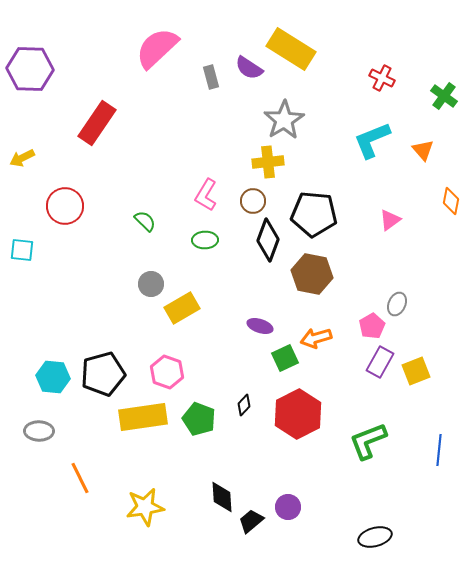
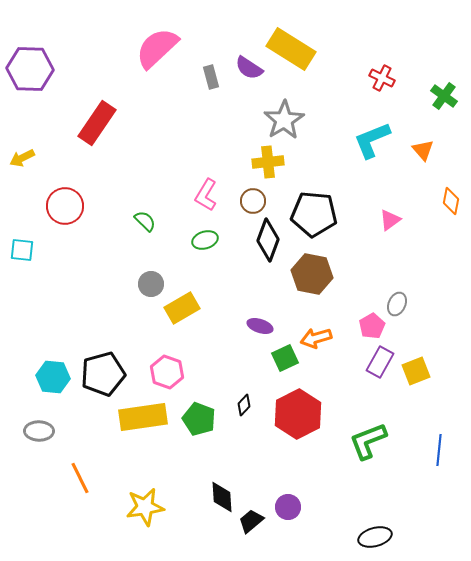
green ellipse at (205, 240): rotated 15 degrees counterclockwise
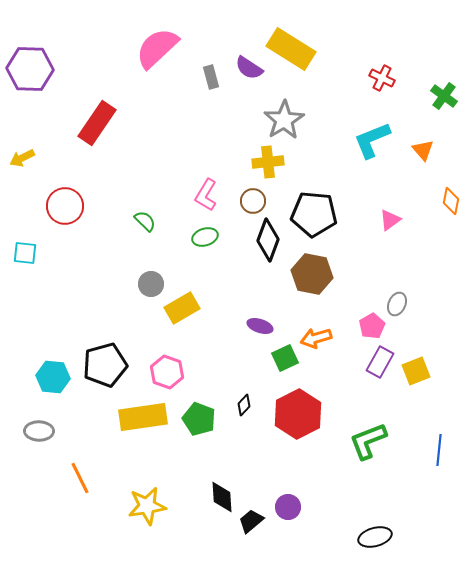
green ellipse at (205, 240): moved 3 px up
cyan square at (22, 250): moved 3 px right, 3 px down
black pentagon at (103, 374): moved 2 px right, 9 px up
yellow star at (145, 507): moved 2 px right, 1 px up
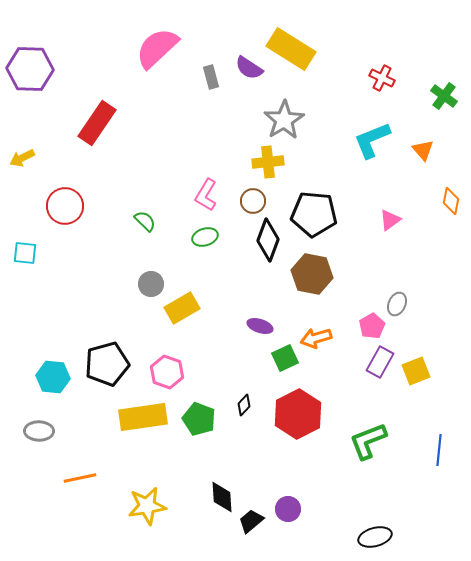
black pentagon at (105, 365): moved 2 px right, 1 px up
orange line at (80, 478): rotated 76 degrees counterclockwise
purple circle at (288, 507): moved 2 px down
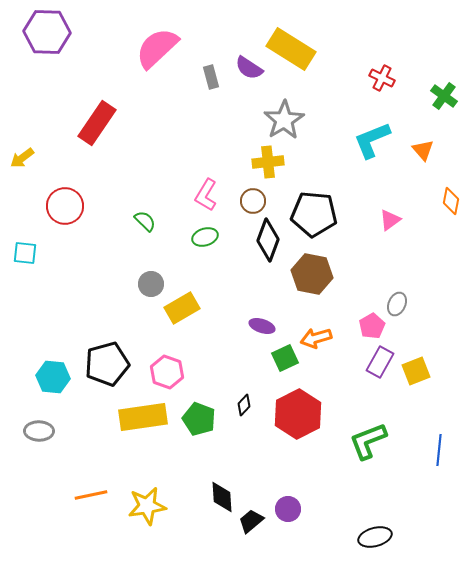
purple hexagon at (30, 69): moved 17 px right, 37 px up
yellow arrow at (22, 158): rotated 10 degrees counterclockwise
purple ellipse at (260, 326): moved 2 px right
orange line at (80, 478): moved 11 px right, 17 px down
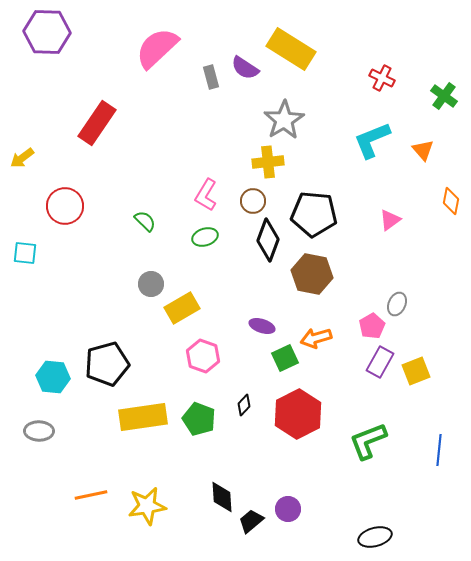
purple semicircle at (249, 68): moved 4 px left
pink hexagon at (167, 372): moved 36 px right, 16 px up
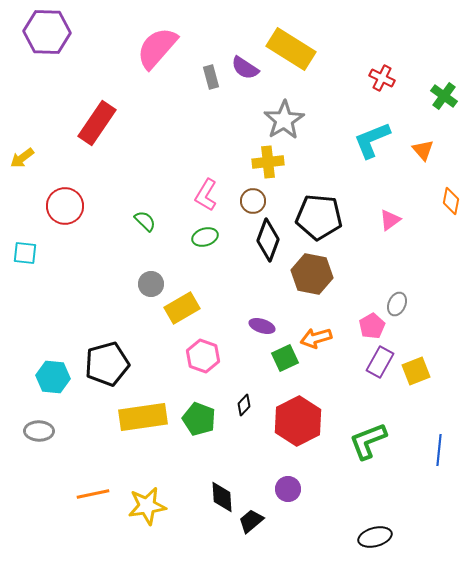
pink semicircle at (157, 48): rotated 6 degrees counterclockwise
black pentagon at (314, 214): moved 5 px right, 3 px down
red hexagon at (298, 414): moved 7 px down
orange line at (91, 495): moved 2 px right, 1 px up
purple circle at (288, 509): moved 20 px up
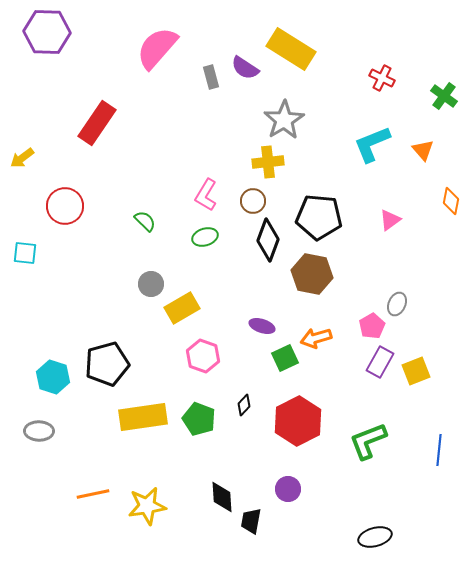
cyan L-shape at (372, 140): moved 4 px down
cyan hexagon at (53, 377): rotated 12 degrees clockwise
black trapezoid at (251, 521): rotated 40 degrees counterclockwise
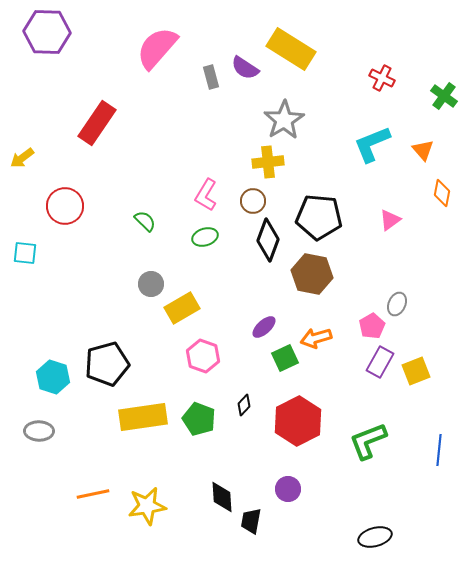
orange diamond at (451, 201): moved 9 px left, 8 px up
purple ellipse at (262, 326): moved 2 px right, 1 px down; rotated 60 degrees counterclockwise
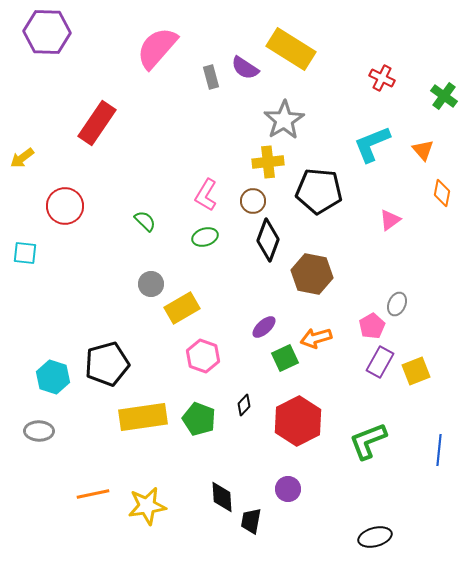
black pentagon at (319, 217): moved 26 px up
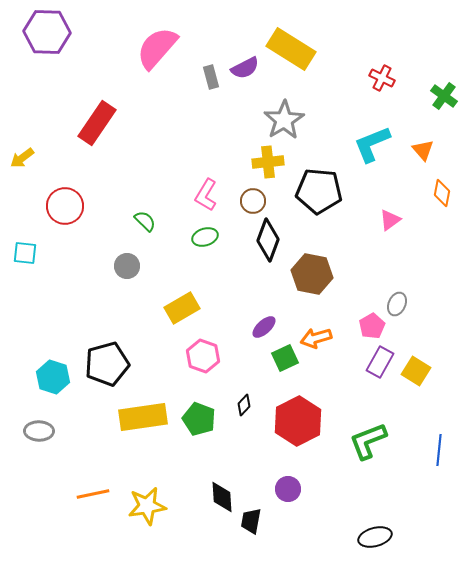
purple semicircle at (245, 68): rotated 60 degrees counterclockwise
gray circle at (151, 284): moved 24 px left, 18 px up
yellow square at (416, 371): rotated 36 degrees counterclockwise
